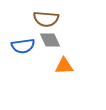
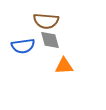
brown semicircle: moved 2 px down
gray diamond: rotated 10 degrees clockwise
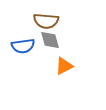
orange triangle: rotated 24 degrees counterclockwise
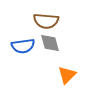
gray diamond: moved 3 px down
orange triangle: moved 3 px right, 9 px down; rotated 18 degrees counterclockwise
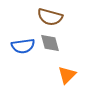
brown semicircle: moved 4 px right, 4 px up; rotated 10 degrees clockwise
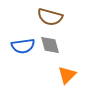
gray diamond: moved 2 px down
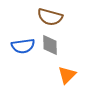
gray diamond: rotated 15 degrees clockwise
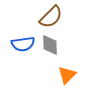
brown semicircle: moved 1 px right; rotated 60 degrees counterclockwise
blue semicircle: moved 2 px up
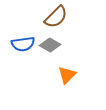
brown semicircle: moved 5 px right
gray diamond: rotated 60 degrees counterclockwise
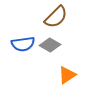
orange triangle: rotated 12 degrees clockwise
